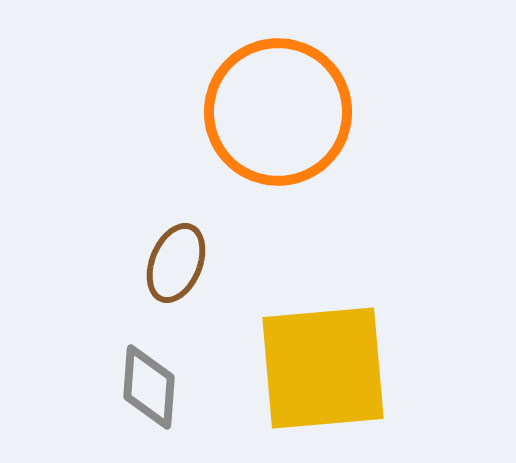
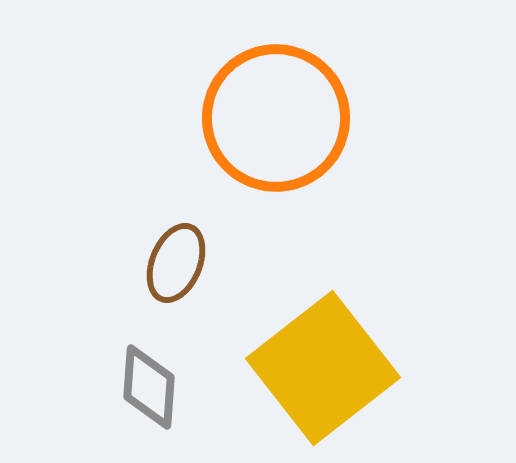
orange circle: moved 2 px left, 6 px down
yellow square: rotated 33 degrees counterclockwise
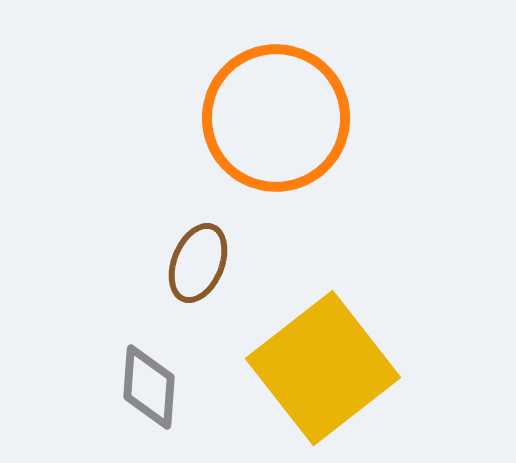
brown ellipse: moved 22 px right
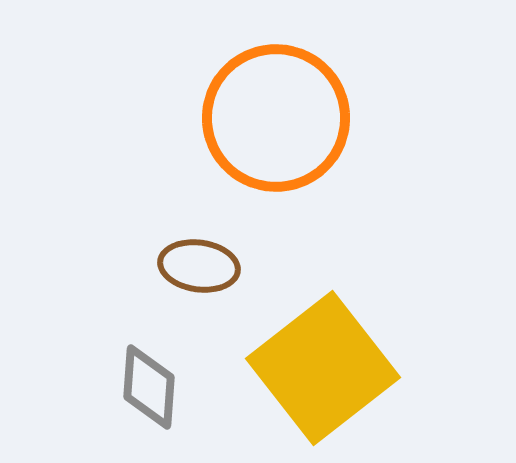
brown ellipse: moved 1 px right, 3 px down; rotated 76 degrees clockwise
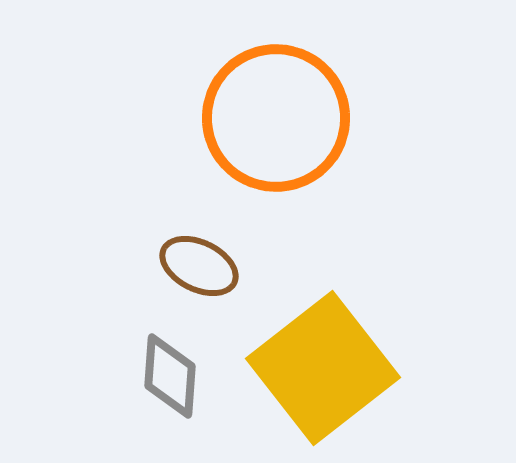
brown ellipse: rotated 18 degrees clockwise
gray diamond: moved 21 px right, 11 px up
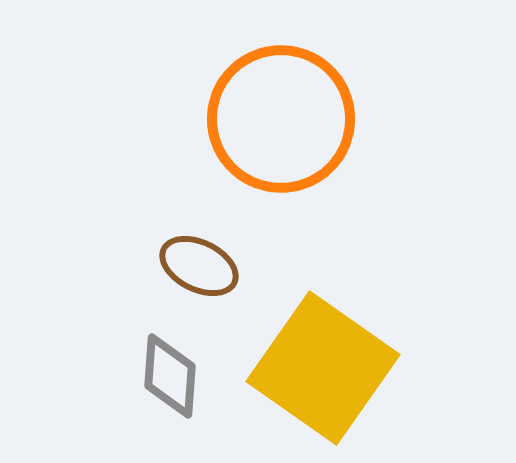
orange circle: moved 5 px right, 1 px down
yellow square: rotated 17 degrees counterclockwise
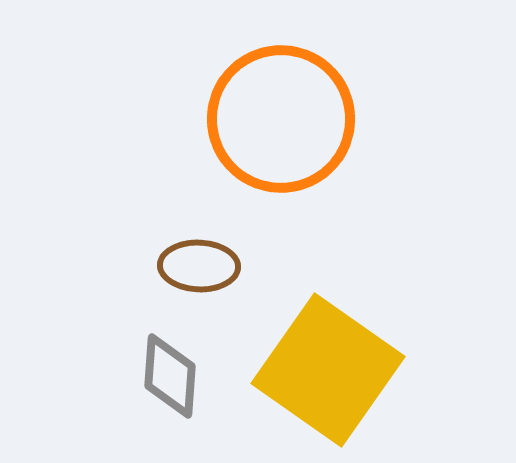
brown ellipse: rotated 24 degrees counterclockwise
yellow square: moved 5 px right, 2 px down
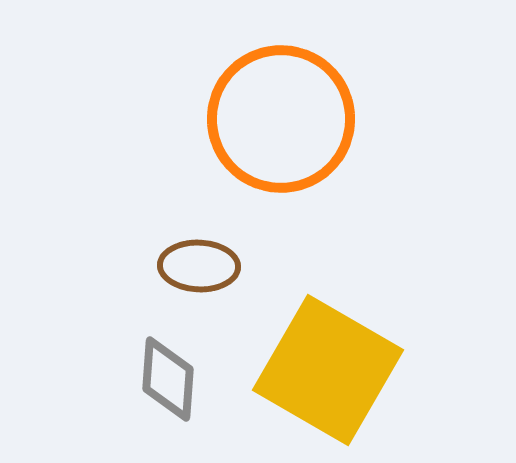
yellow square: rotated 5 degrees counterclockwise
gray diamond: moved 2 px left, 3 px down
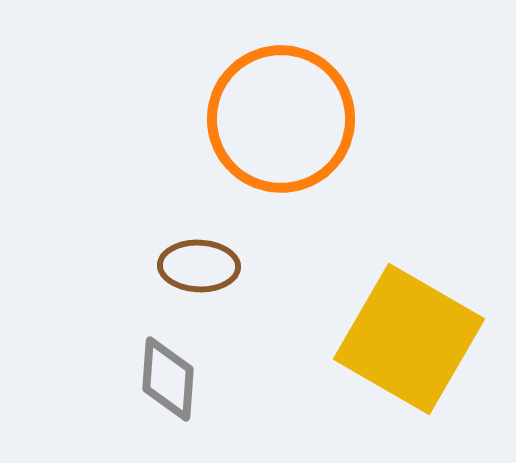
yellow square: moved 81 px right, 31 px up
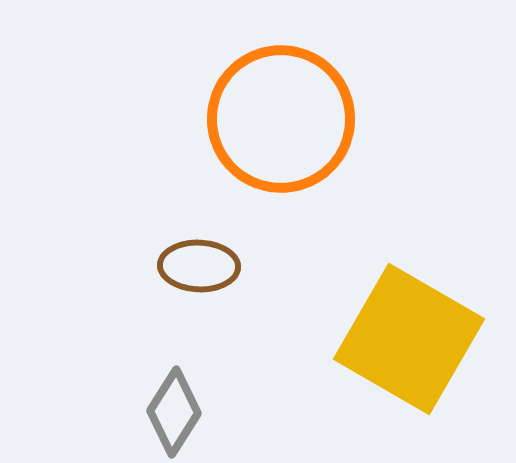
gray diamond: moved 6 px right, 33 px down; rotated 28 degrees clockwise
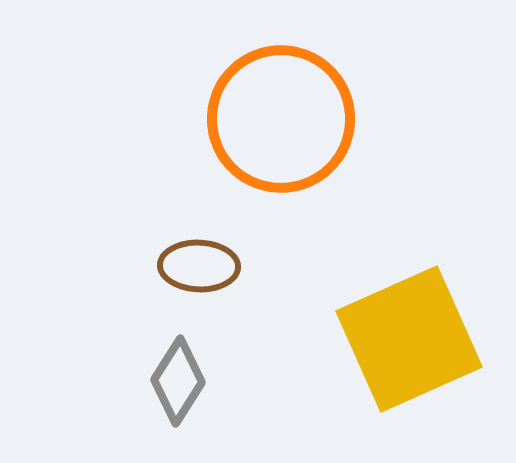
yellow square: rotated 36 degrees clockwise
gray diamond: moved 4 px right, 31 px up
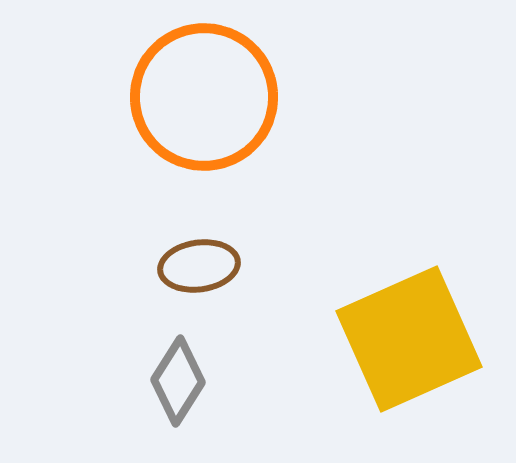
orange circle: moved 77 px left, 22 px up
brown ellipse: rotated 10 degrees counterclockwise
